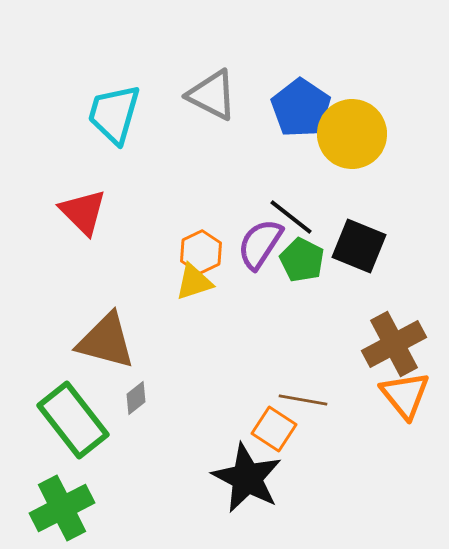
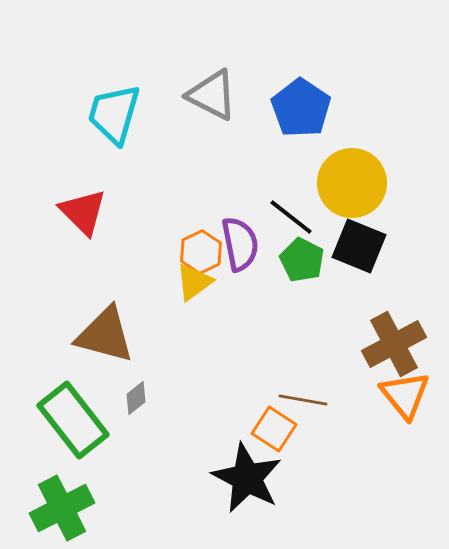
yellow circle: moved 49 px down
purple semicircle: moved 20 px left; rotated 136 degrees clockwise
yellow triangle: rotated 18 degrees counterclockwise
brown triangle: moved 1 px left, 6 px up
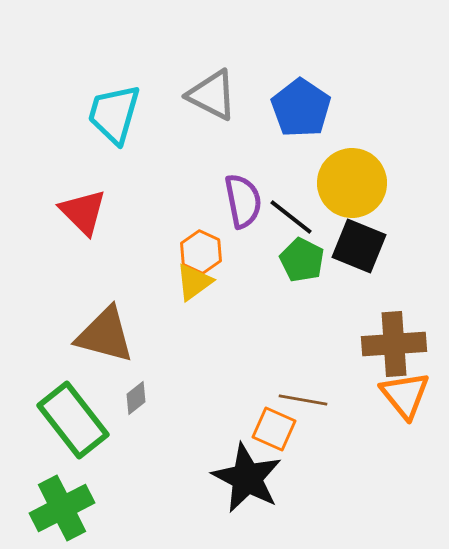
purple semicircle: moved 3 px right, 43 px up
orange hexagon: rotated 9 degrees counterclockwise
brown cross: rotated 24 degrees clockwise
orange square: rotated 9 degrees counterclockwise
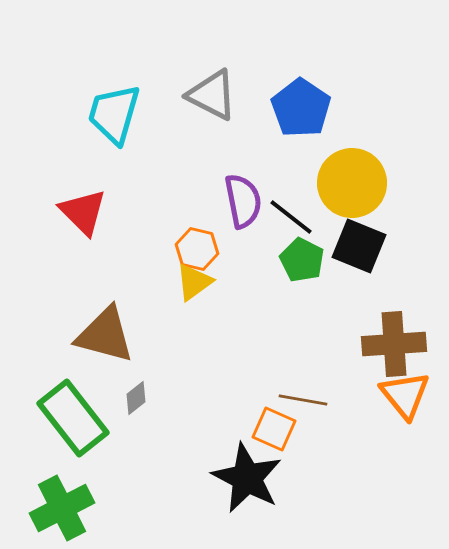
orange hexagon: moved 4 px left, 3 px up; rotated 12 degrees counterclockwise
green rectangle: moved 2 px up
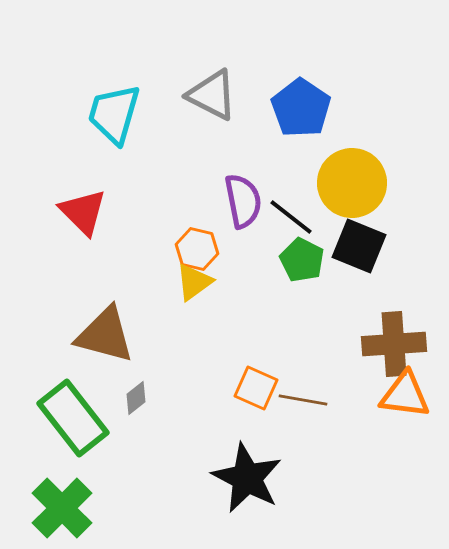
orange triangle: rotated 44 degrees counterclockwise
orange square: moved 18 px left, 41 px up
green cross: rotated 18 degrees counterclockwise
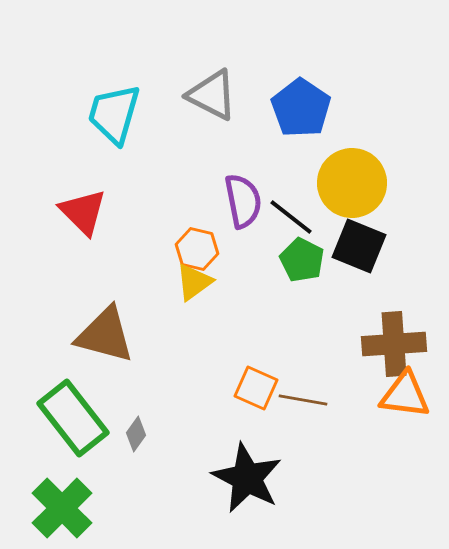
gray diamond: moved 36 px down; rotated 16 degrees counterclockwise
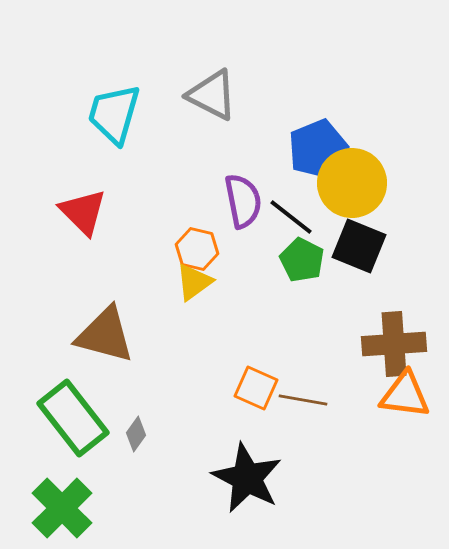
blue pentagon: moved 17 px right, 41 px down; rotated 16 degrees clockwise
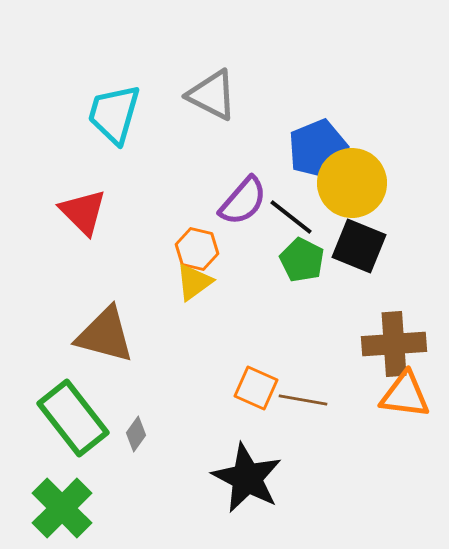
purple semicircle: rotated 52 degrees clockwise
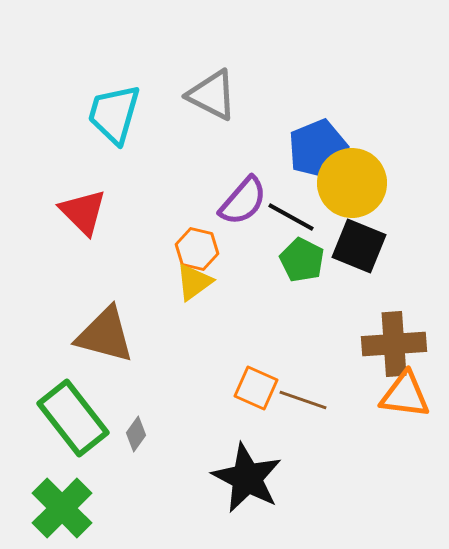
black line: rotated 9 degrees counterclockwise
brown line: rotated 9 degrees clockwise
